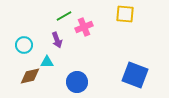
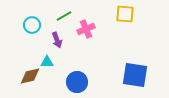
pink cross: moved 2 px right, 2 px down
cyan circle: moved 8 px right, 20 px up
blue square: rotated 12 degrees counterclockwise
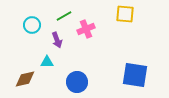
brown diamond: moved 5 px left, 3 px down
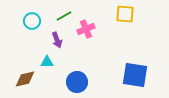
cyan circle: moved 4 px up
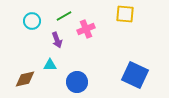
cyan triangle: moved 3 px right, 3 px down
blue square: rotated 16 degrees clockwise
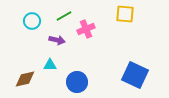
purple arrow: rotated 56 degrees counterclockwise
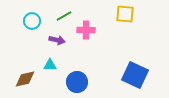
pink cross: moved 1 px down; rotated 24 degrees clockwise
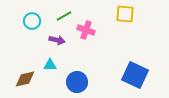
pink cross: rotated 18 degrees clockwise
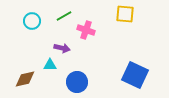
purple arrow: moved 5 px right, 8 px down
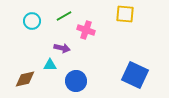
blue circle: moved 1 px left, 1 px up
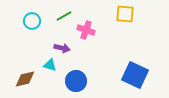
cyan triangle: rotated 16 degrees clockwise
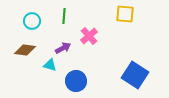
green line: rotated 56 degrees counterclockwise
pink cross: moved 3 px right, 6 px down; rotated 30 degrees clockwise
purple arrow: moved 1 px right; rotated 42 degrees counterclockwise
blue square: rotated 8 degrees clockwise
brown diamond: moved 29 px up; rotated 20 degrees clockwise
